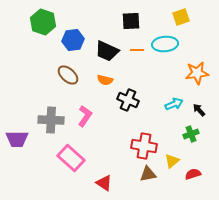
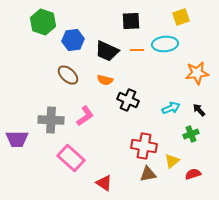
cyan arrow: moved 3 px left, 4 px down
pink L-shape: rotated 20 degrees clockwise
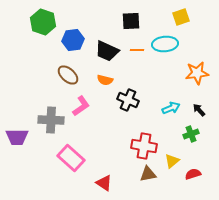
pink L-shape: moved 4 px left, 10 px up
purple trapezoid: moved 2 px up
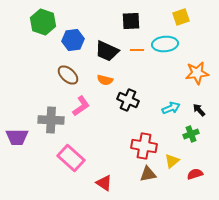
red semicircle: moved 2 px right
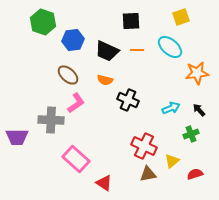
cyan ellipse: moved 5 px right, 3 px down; rotated 45 degrees clockwise
pink L-shape: moved 5 px left, 3 px up
red cross: rotated 15 degrees clockwise
pink rectangle: moved 5 px right, 1 px down
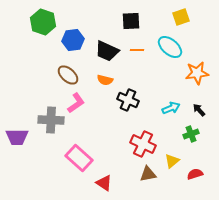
red cross: moved 1 px left, 2 px up
pink rectangle: moved 3 px right, 1 px up
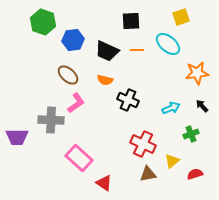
cyan ellipse: moved 2 px left, 3 px up
black arrow: moved 3 px right, 4 px up
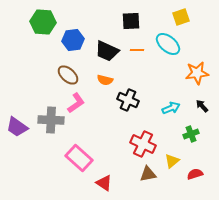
green hexagon: rotated 15 degrees counterclockwise
purple trapezoid: moved 10 px up; rotated 35 degrees clockwise
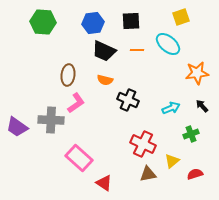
blue hexagon: moved 20 px right, 17 px up
black trapezoid: moved 3 px left
brown ellipse: rotated 55 degrees clockwise
